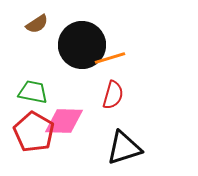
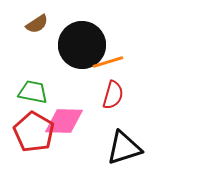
orange line: moved 2 px left, 4 px down
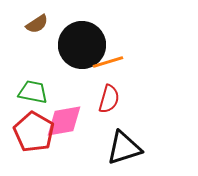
red semicircle: moved 4 px left, 4 px down
pink diamond: rotated 12 degrees counterclockwise
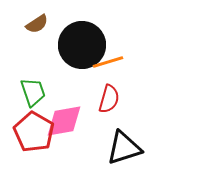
green trapezoid: rotated 60 degrees clockwise
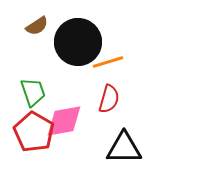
brown semicircle: moved 2 px down
black circle: moved 4 px left, 3 px up
black triangle: rotated 18 degrees clockwise
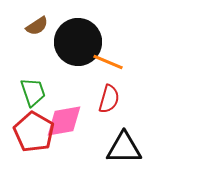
orange line: rotated 40 degrees clockwise
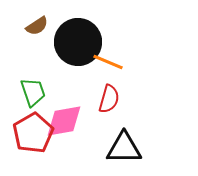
red pentagon: moved 1 px left, 1 px down; rotated 12 degrees clockwise
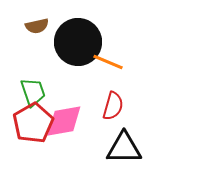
brown semicircle: rotated 20 degrees clockwise
red semicircle: moved 4 px right, 7 px down
red pentagon: moved 10 px up
